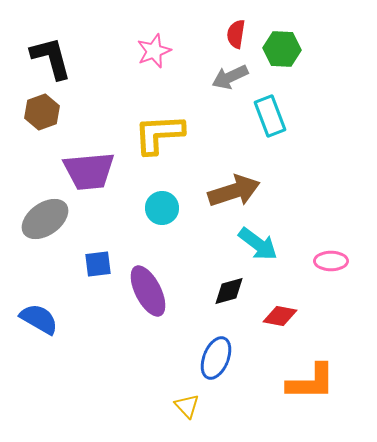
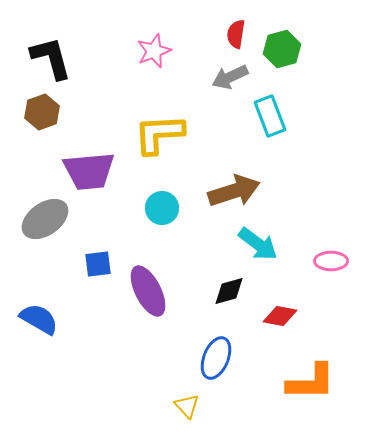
green hexagon: rotated 18 degrees counterclockwise
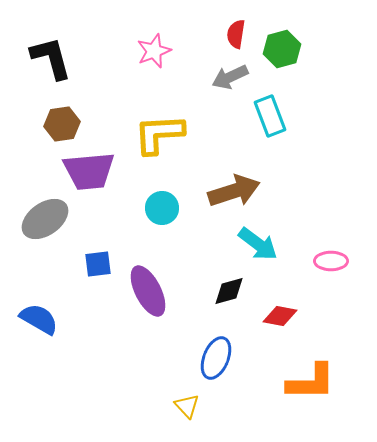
brown hexagon: moved 20 px right, 12 px down; rotated 12 degrees clockwise
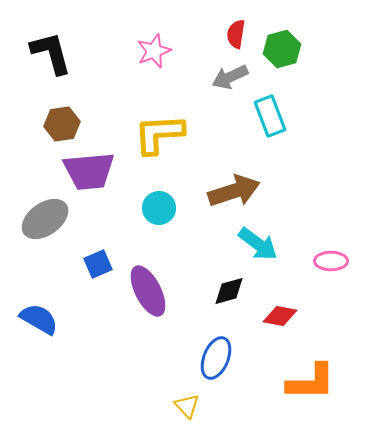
black L-shape: moved 5 px up
cyan circle: moved 3 px left
blue square: rotated 16 degrees counterclockwise
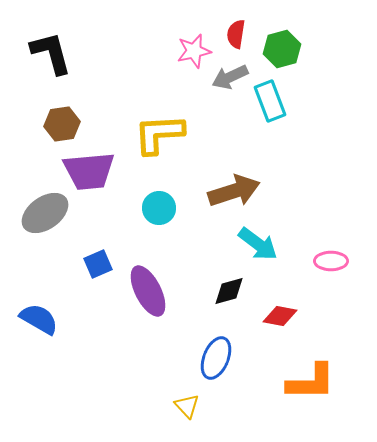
pink star: moved 40 px right; rotated 8 degrees clockwise
cyan rectangle: moved 15 px up
gray ellipse: moved 6 px up
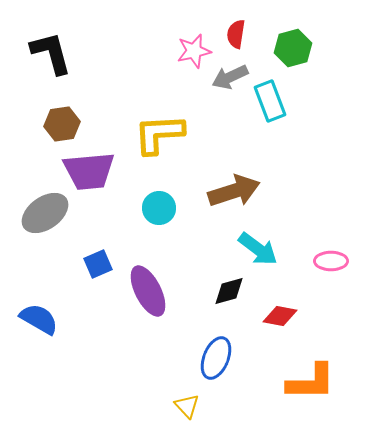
green hexagon: moved 11 px right, 1 px up
cyan arrow: moved 5 px down
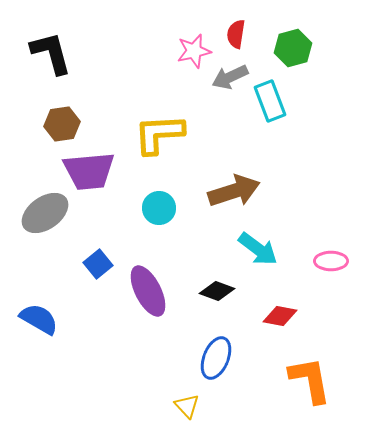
blue square: rotated 16 degrees counterclockwise
black diamond: moved 12 px left; rotated 36 degrees clockwise
orange L-shape: moved 1 px left, 2 px up; rotated 100 degrees counterclockwise
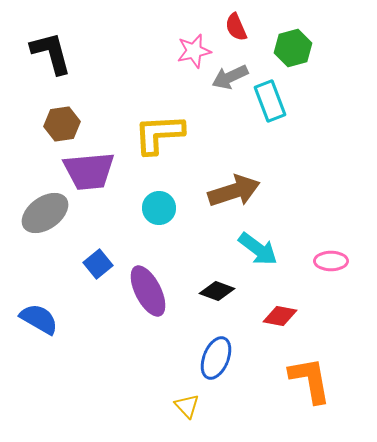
red semicircle: moved 7 px up; rotated 32 degrees counterclockwise
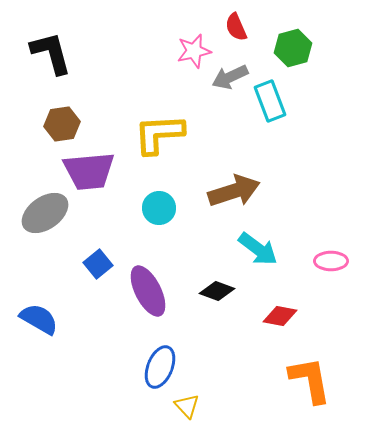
blue ellipse: moved 56 px left, 9 px down
